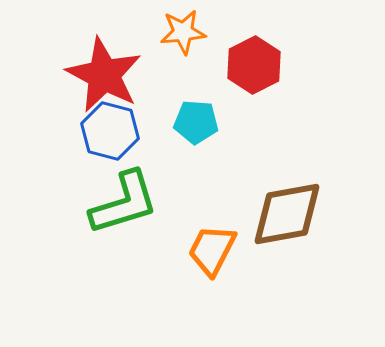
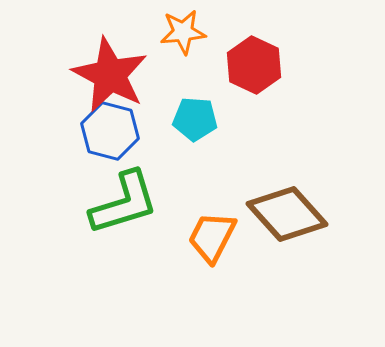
red hexagon: rotated 8 degrees counterclockwise
red star: moved 6 px right
cyan pentagon: moved 1 px left, 3 px up
brown diamond: rotated 58 degrees clockwise
orange trapezoid: moved 13 px up
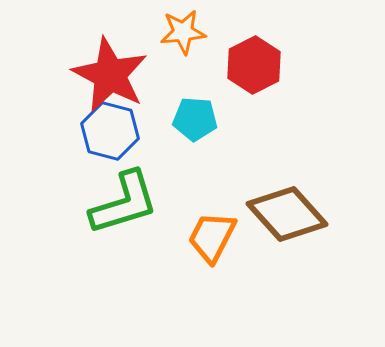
red hexagon: rotated 8 degrees clockwise
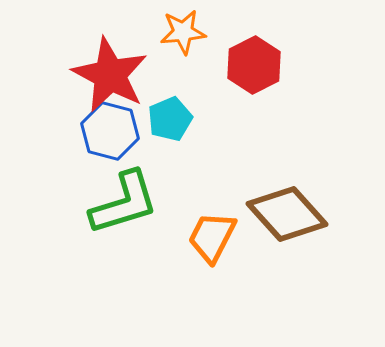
cyan pentagon: moved 25 px left; rotated 27 degrees counterclockwise
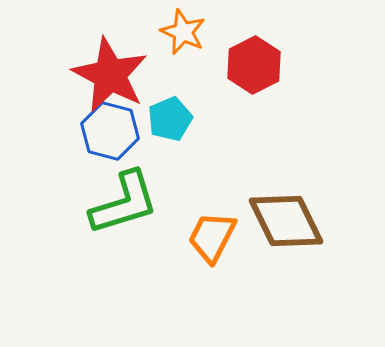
orange star: rotated 30 degrees clockwise
brown diamond: moved 1 px left, 7 px down; rotated 16 degrees clockwise
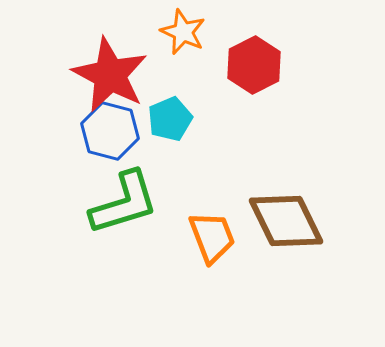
orange trapezoid: rotated 132 degrees clockwise
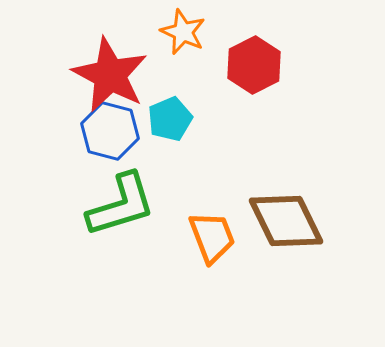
green L-shape: moved 3 px left, 2 px down
